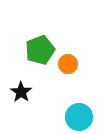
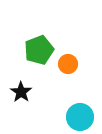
green pentagon: moved 1 px left
cyan circle: moved 1 px right
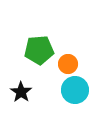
green pentagon: rotated 16 degrees clockwise
cyan circle: moved 5 px left, 27 px up
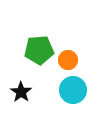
orange circle: moved 4 px up
cyan circle: moved 2 px left
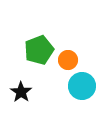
green pentagon: rotated 16 degrees counterclockwise
cyan circle: moved 9 px right, 4 px up
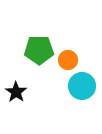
green pentagon: rotated 20 degrees clockwise
black star: moved 5 px left
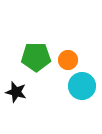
green pentagon: moved 3 px left, 7 px down
black star: rotated 20 degrees counterclockwise
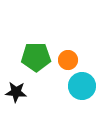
black star: rotated 10 degrees counterclockwise
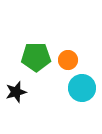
cyan circle: moved 2 px down
black star: rotated 20 degrees counterclockwise
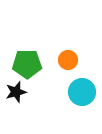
green pentagon: moved 9 px left, 7 px down
cyan circle: moved 4 px down
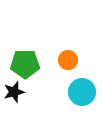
green pentagon: moved 2 px left
black star: moved 2 px left
